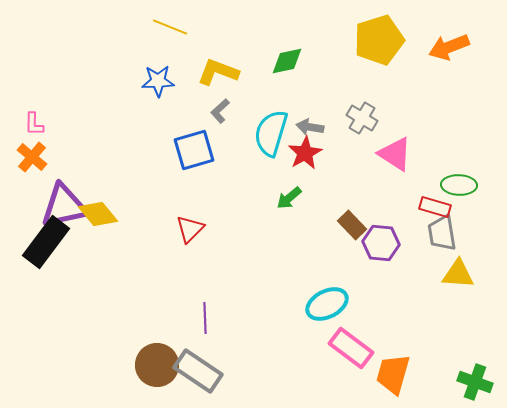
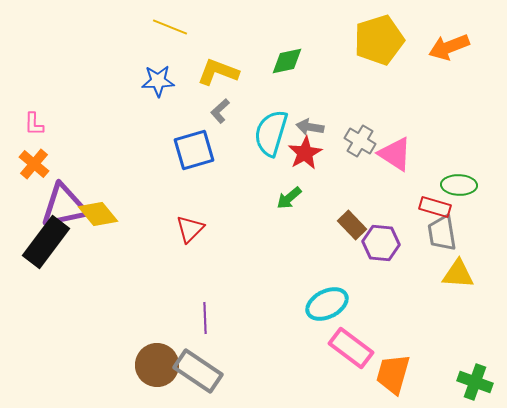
gray cross: moved 2 px left, 23 px down
orange cross: moved 2 px right, 7 px down
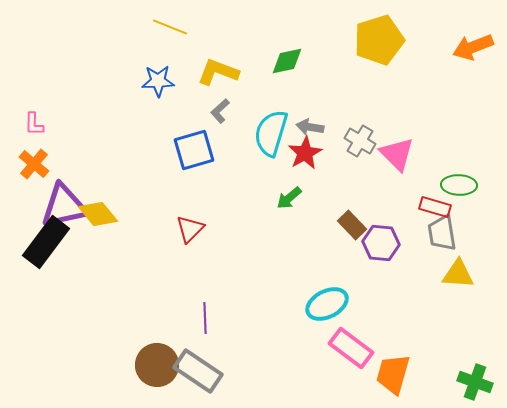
orange arrow: moved 24 px right
pink triangle: moved 2 px right; rotated 12 degrees clockwise
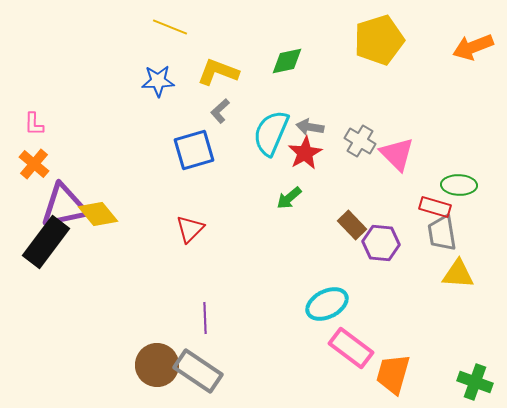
cyan semicircle: rotated 6 degrees clockwise
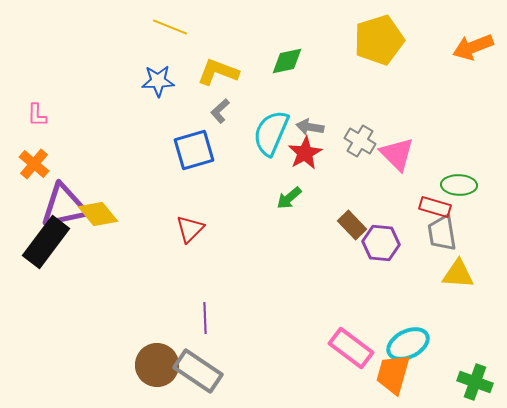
pink L-shape: moved 3 px right, 9 px up
cyan ellipse: moved 81 px right, 40 px down
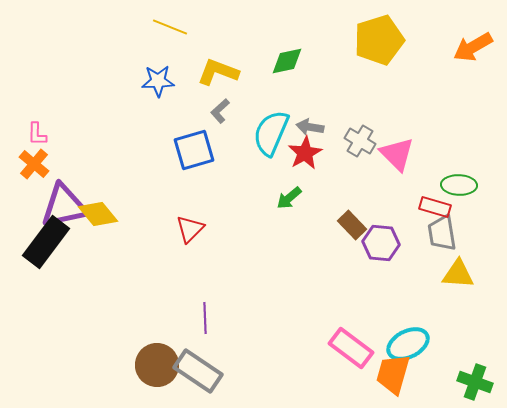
orange arrow: rotated 9 degrees counterclockwise
pink L-shape: moved 19 px down
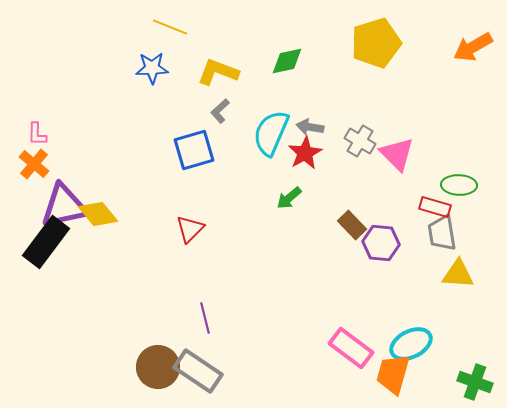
yellow pentagon: moved 3 px left, 3 px down
blue star: moved 6 px left, 13 px up
purple line: rotated 12 degrees counterclockwise
cyan ellipse: moved 3 px right
brown circle: moved 1 px right, 2 px down
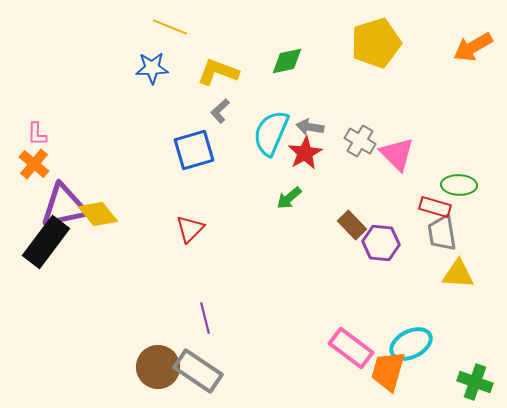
orange trapezoid: moved 5 px left, 3 px up
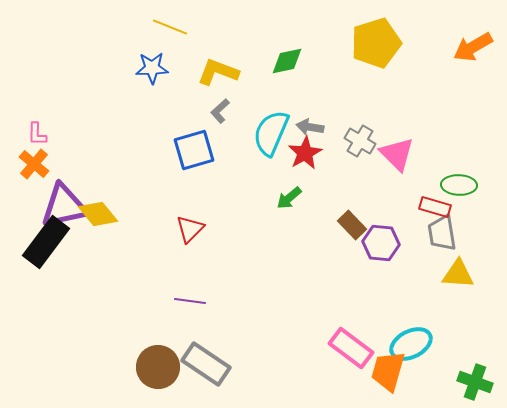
purple line: moved 15 px left, 17 px up; rotated 68 degrees counterclockwise
gray rectangle: moved 8 px right, 7 px up
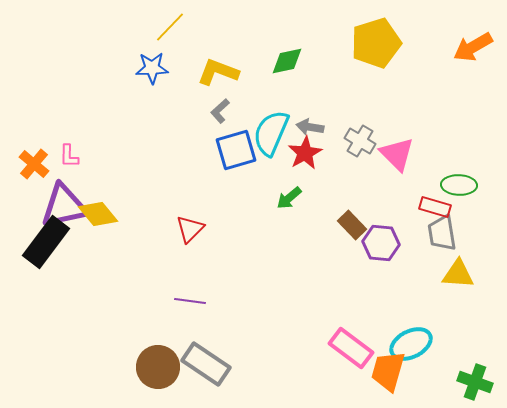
yellow line: rotated 68 degrees counterclockwise
pink L-shape: moved 32 px right, 22 px down
blue square: moved 42 px right
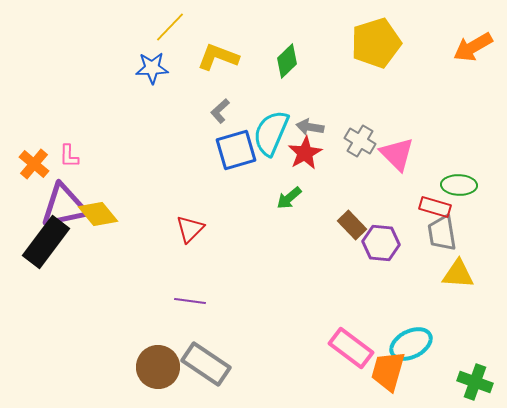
green diamond: rotated 32 degrees counterclockwise
yellow L-shape: moved 15 px up
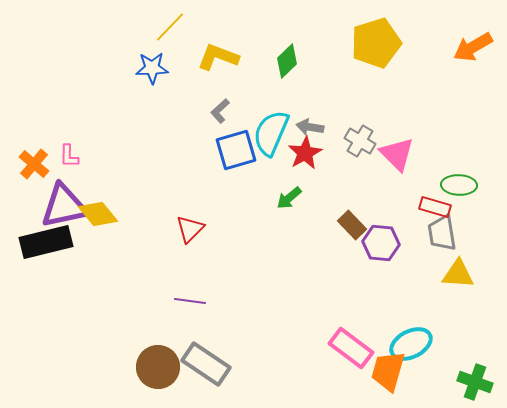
black rectangle: rotated 39 degrees clockwise
